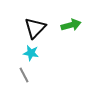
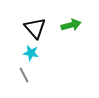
black triangle: rotated 25 degrees counterclockwise
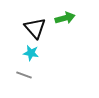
green arrow: moved 6 px left, 7 px up
gray line: rotated 42 degrees counterclockwise
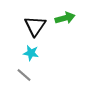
black triangle: moved 2 px up; rotated 15 degrees clockwise
gray line: rotated 21 degrees clockwise
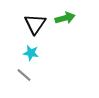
black triangle: moved 2 px up
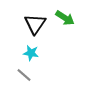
green arrow: rotated 48 degrees clockwise
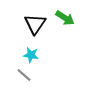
cyan star: moved 2 px down
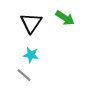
black triangle: moved 4 px left, 1 px up
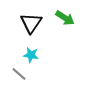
gray line: moved 5 px left, 1 px up
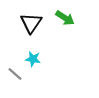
cyan star: moved 2 px right, 4 px down
gray line: moved 4 px left
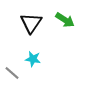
green arrow: moved 2 px down
gray line: moved 3 px left, 1 px up
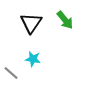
green arrow: rotated 18 degrees clockwise
gray line: moved 1 px left
